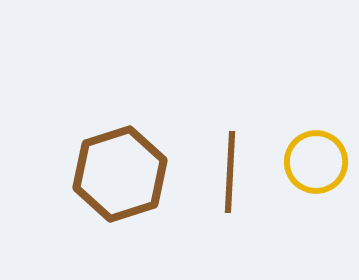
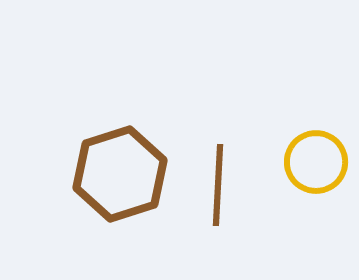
brown line: moved 12 px left, 13 px down
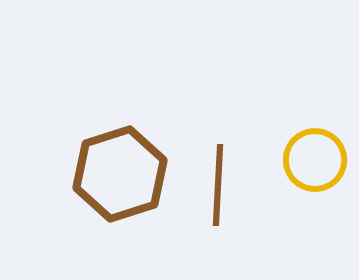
yellow circle: moved 1 px left, 2 px up
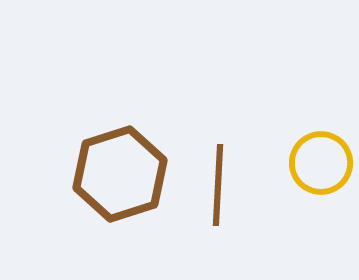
yellow circle: moved 6 px right, 3 px down
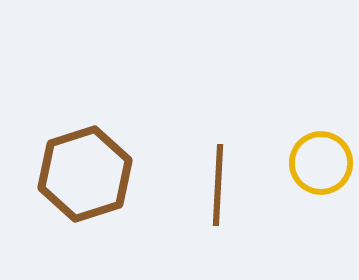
brown hexagon: moved 35 px left
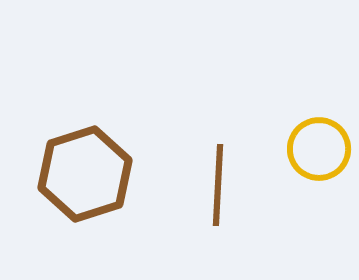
yellow circle: moved 2 px left, 14 px up
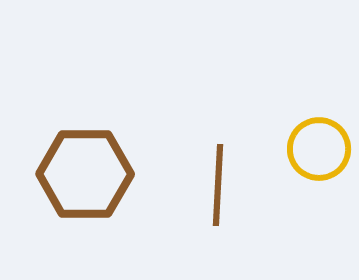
brown hexagon: rotated 18 degrees clockwise
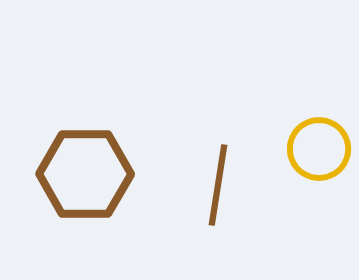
brown line: rotated 6 degrees clockwise
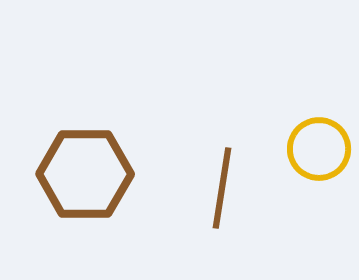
brown line: moved 4 px right, 3 px down
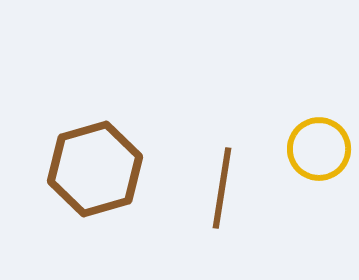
brown hexagon: moved 10 px right, 5 px up; rotated 16 degrees counterclockwise
